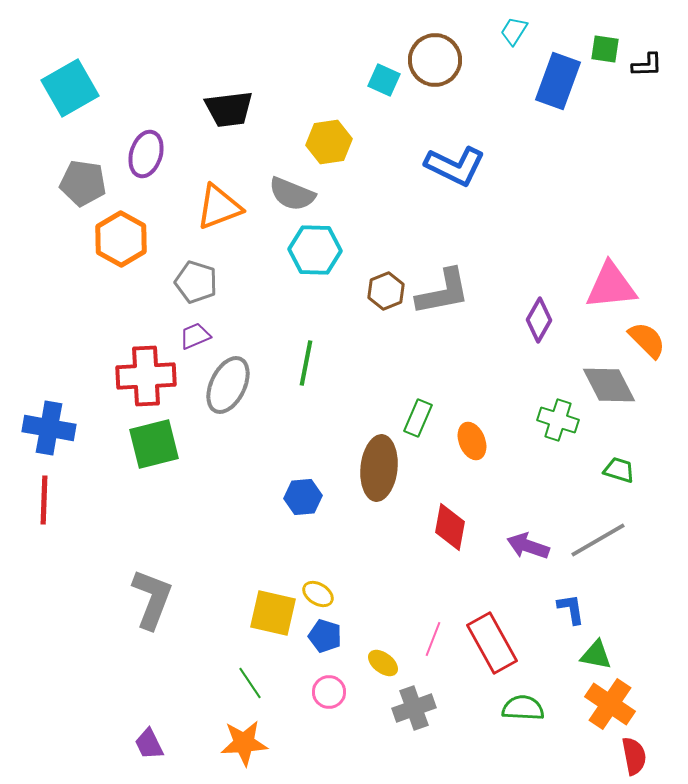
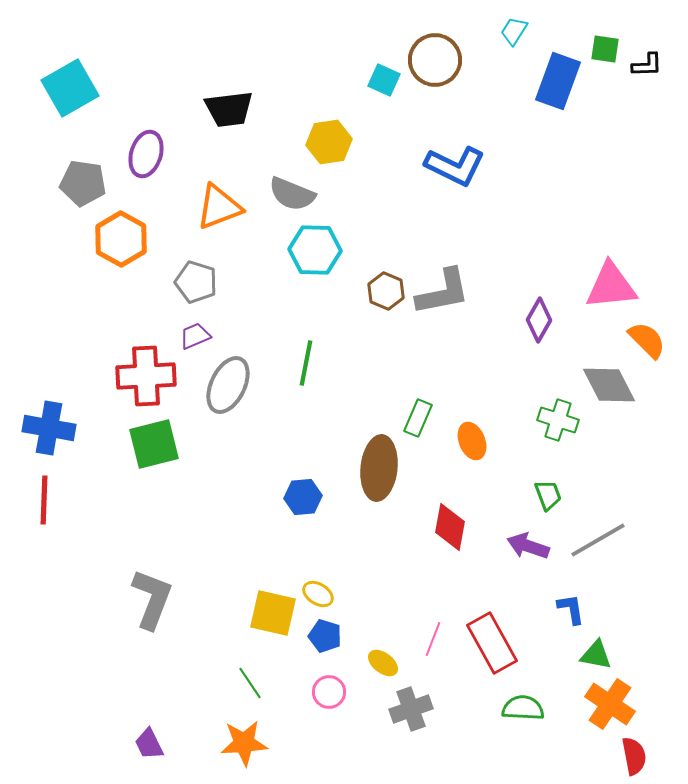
brown hexagon at (386, 291): rotated 15 degrees counterclockwise
green trapezoid at (619, 470): moved 71 px left, 25 px down; rotated 52 degrees clockwise
gray cross at (414, 708): moved 3 px left, 1 px down
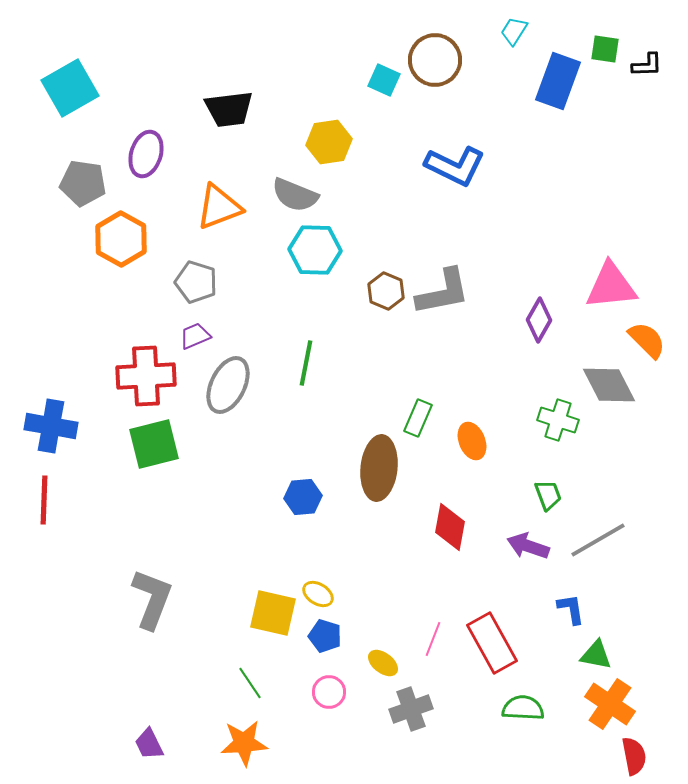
gray semicircle at (292, 194): moved 3 px right, 1 px down
blue cross at (49, 428): moved 2 px right, 2 px up
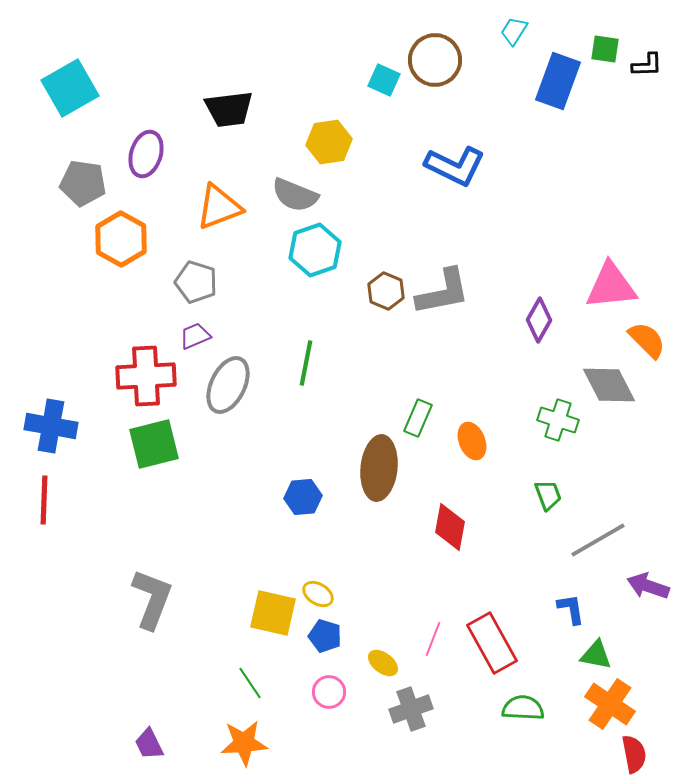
cyan hexagon at (315, 250): rotated 21 degrees counterclockwise
purple arrow at (528, 546): moved 120 px right, 40 px down
red semicircle at (634, 756): moved 2 px up
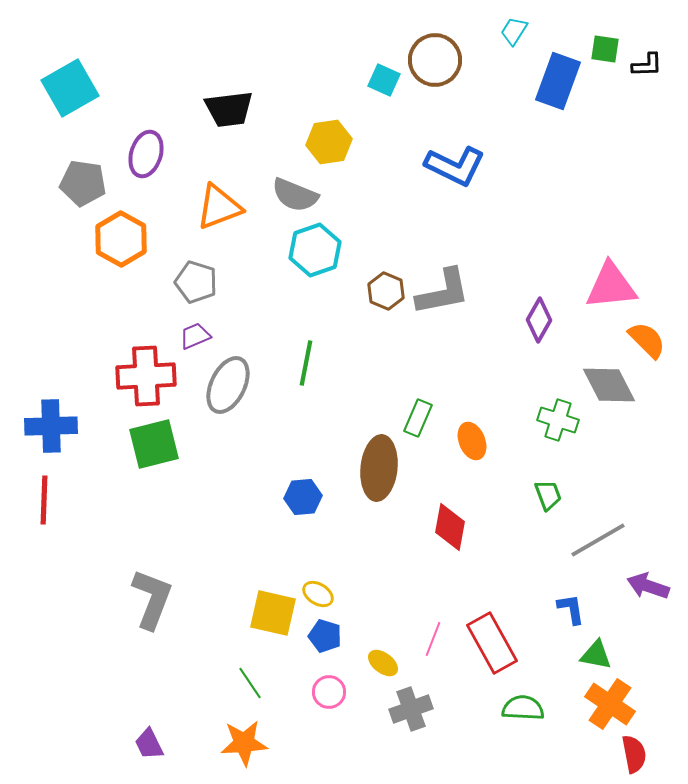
blue cross at (51, 426): rotated 12 degrees counterclockwise
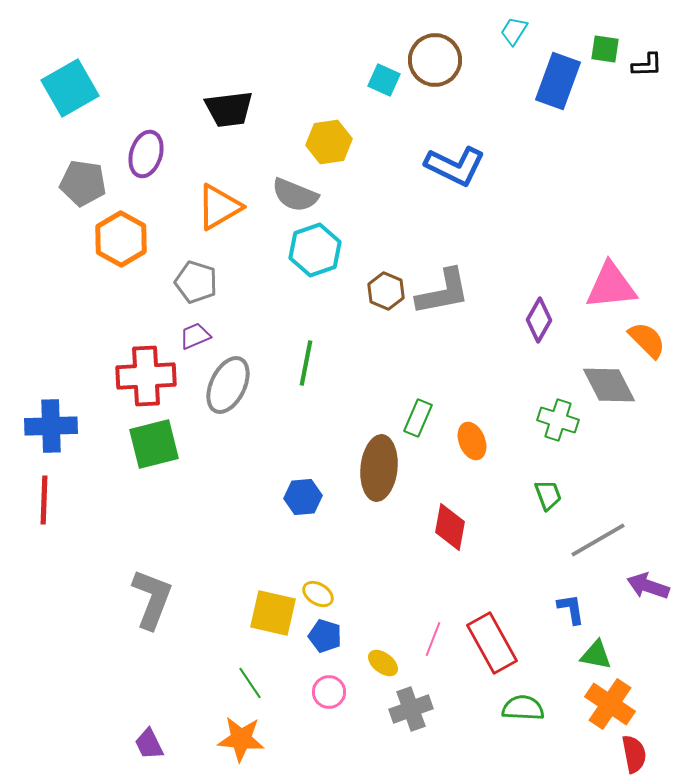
orange triangle at (219, 207): rotated 9 degrees counterclockwise
orange star at (244, 743): moved 3 px left, 4 px up; rotated 9 degrees clockwise
